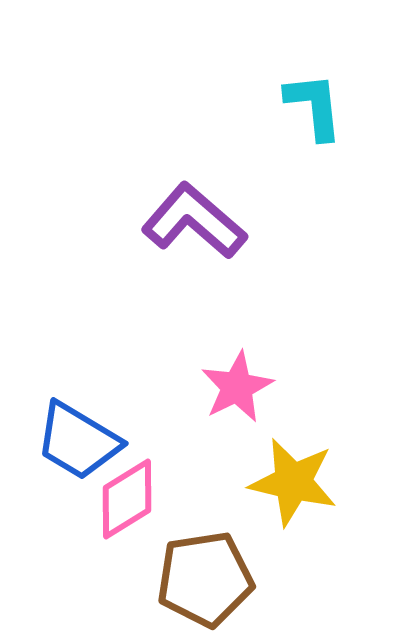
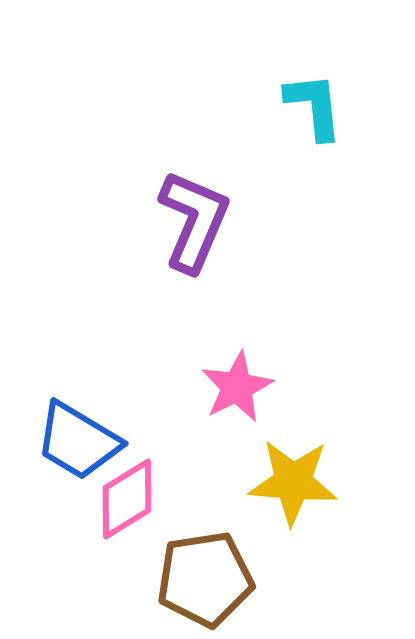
purple L-shape: rotated 72 degrees clockwise
yellow star: rotated 8 degrees counterclockwise
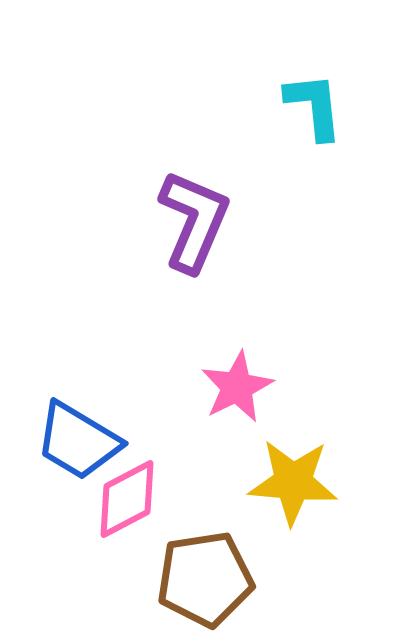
pink diamond: rotated 4 degrees clockwise
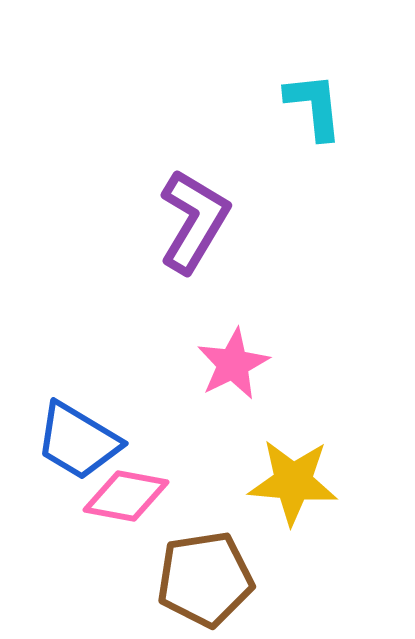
purple L-shape: rotated 8 degrees clockwise
pink star: moved 4 px left, 23 px up
pink diamond: moved 1 px left, 3 px up; rotated 38 degrees clockwise
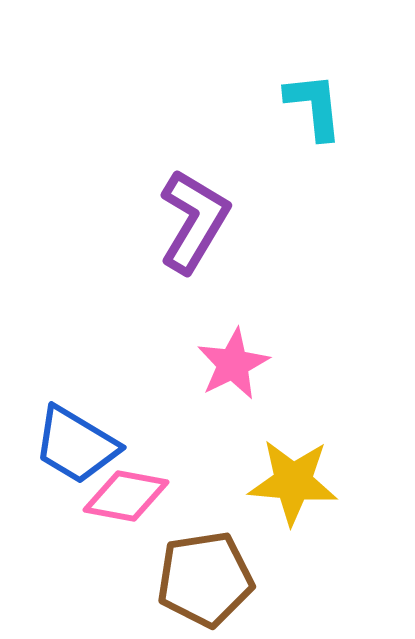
blue trapezoid: moved 2 px left, 4 px down
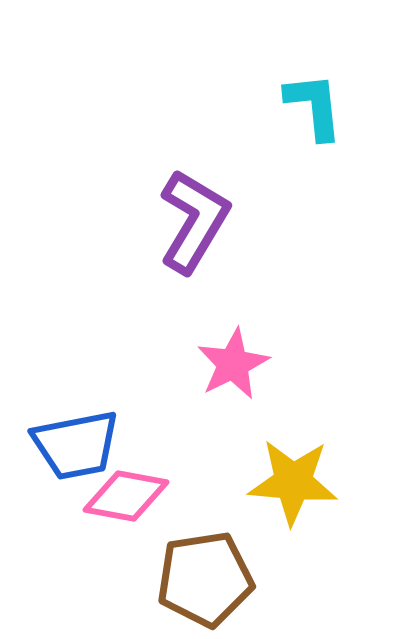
blue trapezoid: rotated 42 degrees counterclockwise
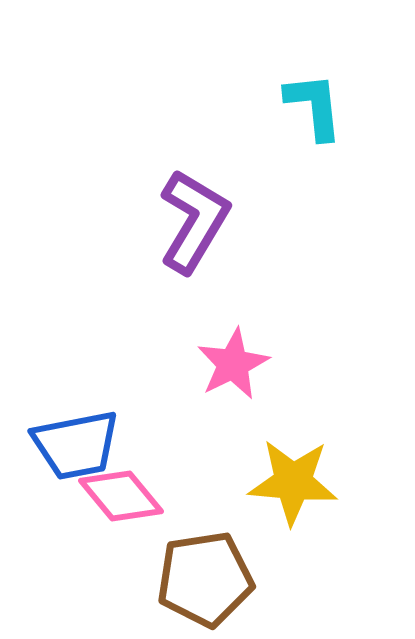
pink diamond: moved 5 px left; rotated 40 degrees clockwise
